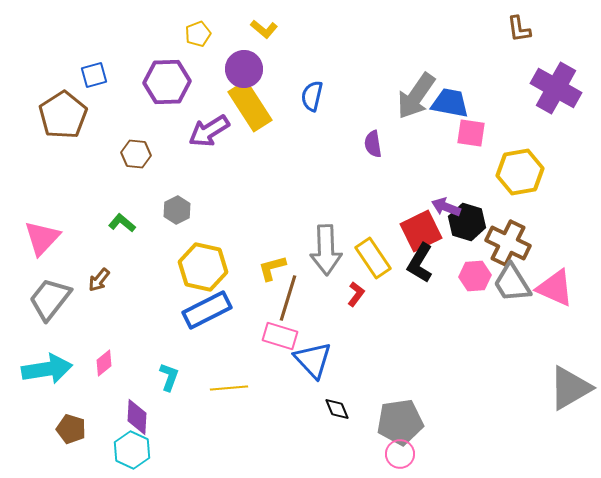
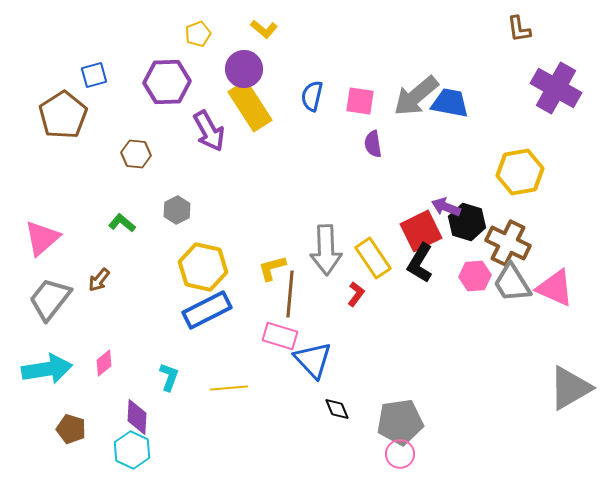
gray arrow at (416, 96): rotated 15 degrees clockwise
purple arrow at (209, 131): rotated 87 degrees counterclockwise
pink square at (471, 133): moved 111 px left, 32 px up
pink triangle at (42, 238): rotated 6 degrees clockwise
brown line at (288, 298): moved 2 px right, 4 px up; rotated 12 degrees counterclockwise
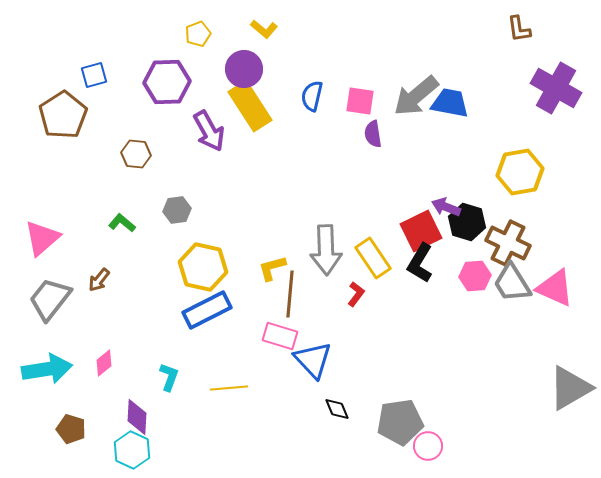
purple semicircle at (373, 144): moved 10 px up
gray hexagon at (177, 210): rotated 20 degrees clockwise
pink circle at (400, 454): moved 28 px right, 8 px up
